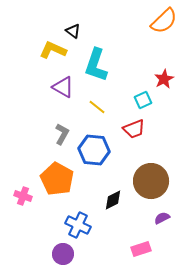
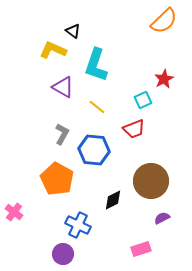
pink cross: moved 9 px left, 16 px down; rotated 18 degrees clockwise
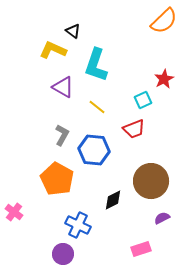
gray L-shape: moved 1 px down
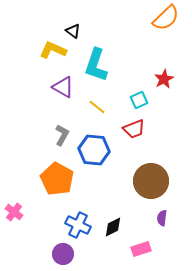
orange semicircle: moved 2 px right, 3 px up
cyan square: moved 4 px left
black diamond: moved 27 px down
purple semicircle: rotated 56 degrees counterclockwise
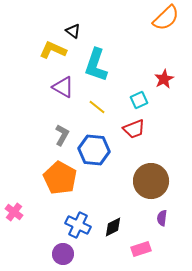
orange pentagon: moved 3 px right, 1 px up
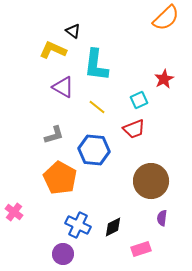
cyan L-shape: rotated 12 degrees counterclockwise
gray L-shape: moved 8 px left; rotated 45 degrees clockwise
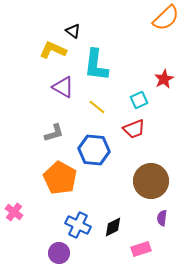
gray L-shape: moved 2 px up
purple circle: moved 4 px left, 1 px up
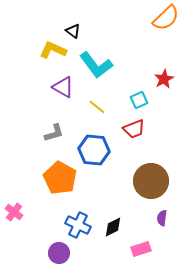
cyan L-shape: rotated 44 degrees counterclockwise
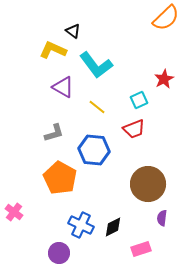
brown circle: moved 3 px left, 3 px down
blue cross: moved 3 px right
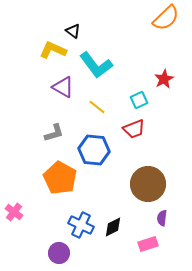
pink rectangle: moved 7 px right, 5 px up
